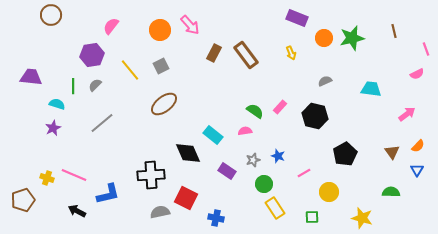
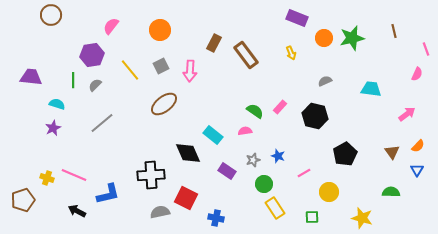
pink arrow at (190, 25): moved 46 px down; rotated 45 degrees clockwise
brown rectangle at (214, 53): moved 10 px up
pink semicircle at (417, 74): rotated 40 degrees counterclockwise
green line at (73, 86): moved 6 px up
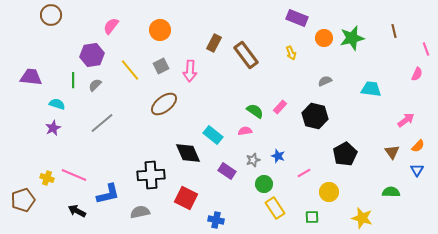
pink arrow at (407, 114): moved 1 px left, 6 px down
gray semicircle at (160, 212): moved 20 px left
blue cross at (216, 218): moved 2 px down
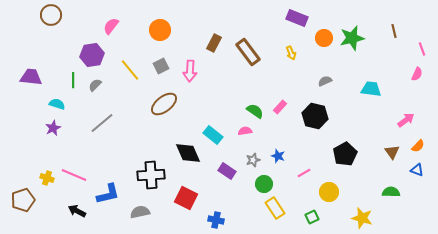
pink line at (426, 49): moved 4 px left
brown rectangle at (246, 55): moved 2 px right, 3 px up
blue triangle at (417, 170): rotated 40 degrees counterclockwise
green square at (312, 217): rotated 24 degrees counterclockwise
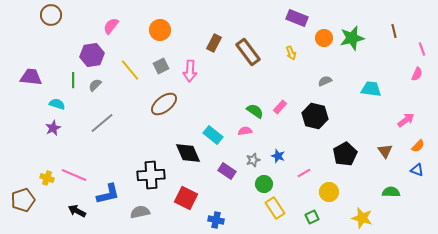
brown triangle at (392, 152): moved 7 px left, 1 px up
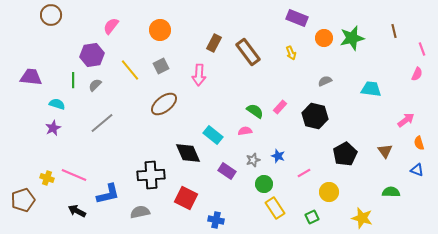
pink arrow at (190, 71): moved 9 px right, 4 px down
orange semicircle at (418, 146): moved 1 px right, 3 px up; rotated 120 degrees clockwise
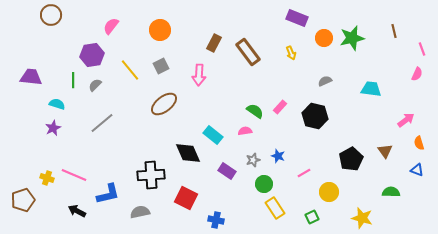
black pentagon at (345, 154): moved 6 px right, 5 px down
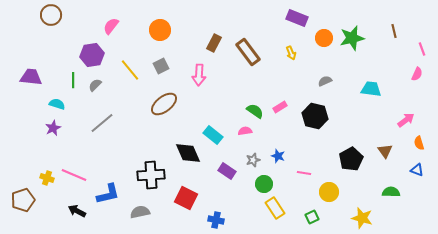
pink rectangle at (280, 107): rotated 16 degrees clockwise
pink line at (304, 173): rotated 40 degrees clockwise
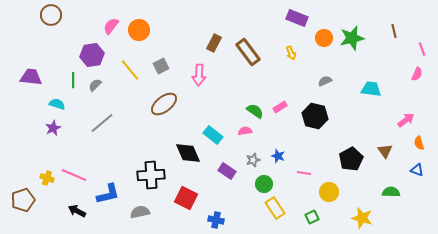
orange circle at (160, 30): moved 21 px left
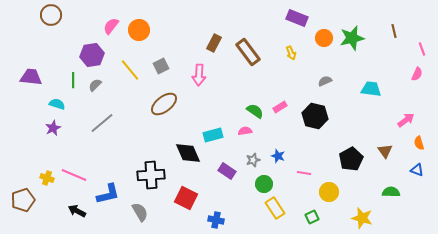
cyan rectangle at (213, 135): rotated 54 degrees counterclockwise
gray semicircle at (140, 212): rotated 72 degrees clockwise
